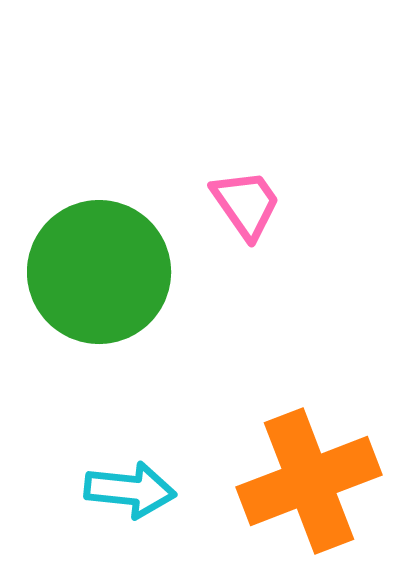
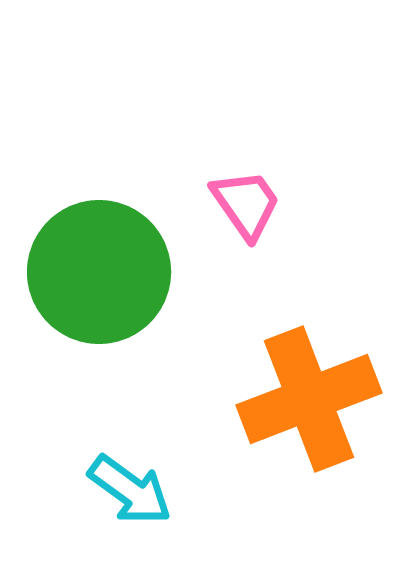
orange cross: moved 82 px up
cyan arrow: rotated 30 degrees clockwise
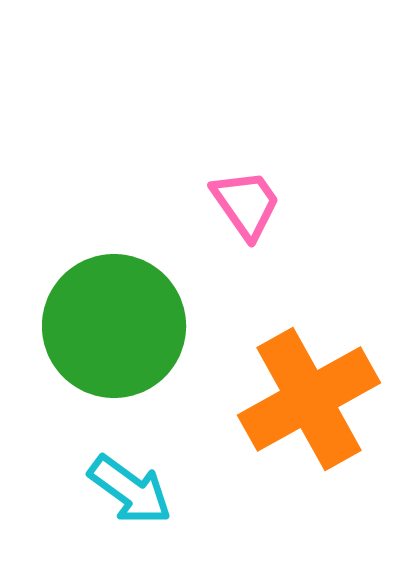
green circle: moved 15 px right, 54 px down
orange cross: rotated 8 degrees counterclockwise
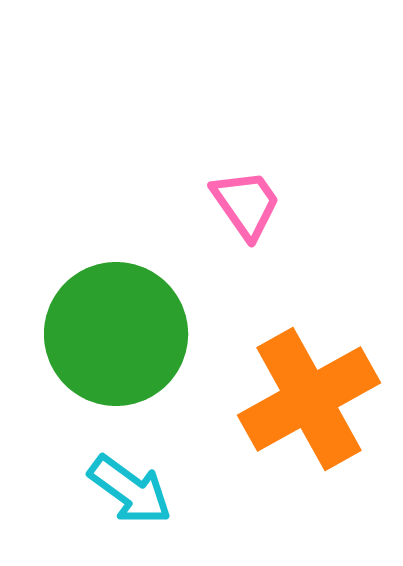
green circle: moved 2 px right, 8 px down
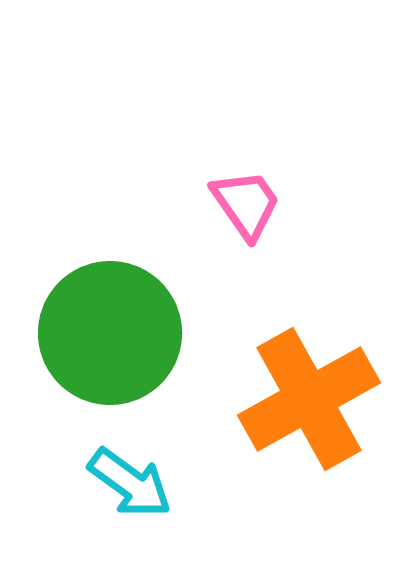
green circle: moved 6 px left, 1 px up
cyan arrow: moved 7 px up
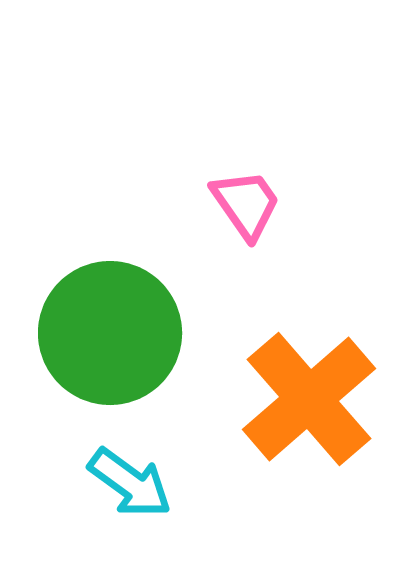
orange cross: rotated 12 degrees counterclockwise
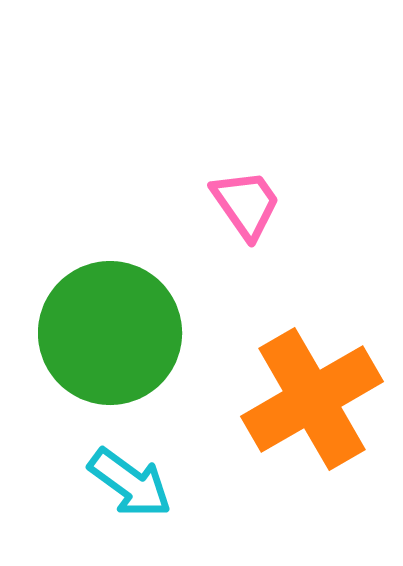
orange cross: moved 3 px right; rotated 11 degrees clockwise
